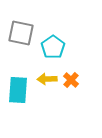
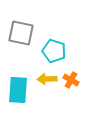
cyan pentagon: moved 1 px right, 4 px down; rotated 20 degrees counterclockwise
orange cross: rotated 14 degrees counterclockwise
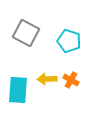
gray square: moved 5 px right; rotated 16 degrees clockwise
cyan pentagon: moved 15 px right, 10 px up
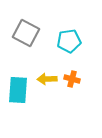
cyan pentagon: rotated 25 degrees counterclockwise
orange cross: moved 1 px right, 1 px up; rotated 14 degrees counterclockwise
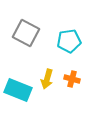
yellow arrow: rotated 72 degrees counterclockwise
cyan rectangle: rotated 72 degrees counterclockwise
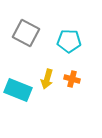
cyan pentagon: rotated 10 degrees clockwise
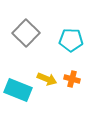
gray square: rotated 16 degrees clockwise
cyan pentagon: moved 2 px right, 1 px up
yellow arrow: rotated 84 degrees counterclockwise
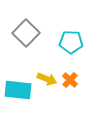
cyan pentagon: moved 2 px down
orange cross: moved 2 px left, 1 px down; rotated 28 degrees clockwise
cyan rectangle: rotated 16 degrees counterclockwise
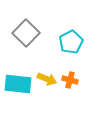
cyan pentagon: rotated 30 degrees counterclockwise
orange cross: rotated 28 degrees counterclockwise
cyan rectangle: moved 6 px up
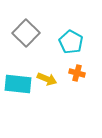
cyan pentagon: rotated 15 degrees counterclockwise
orange cross: moved 7 px right, 7 px up
